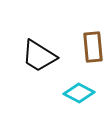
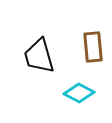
black trapezoid: rotated 42 degrees clockwise
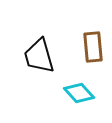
cyan diamond: rotated 20 degrees clockwise
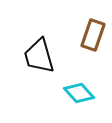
brown rectangle: moved 12 px up; rotated 24 degrees clockwise
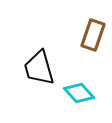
black trapezoid: moved 12 px down
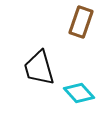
brown rectangle: moved 12 px left, 13 px up
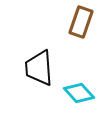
black trapezoid: rotated 12 degrees clockwise
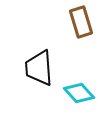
brown rectangle: rotated 36 degrees counterclockwise
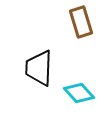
black trapezoid: rotated 6 degrees clockwise
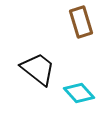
black trapezoid: moved 1 px left, 1 px down; rotated 126 degrees clockwise
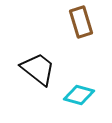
cyan diamond: moved 2 px down; rotated 32 degrees counterclockwise
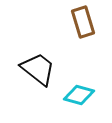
brown rectangle: moved 2 px right
